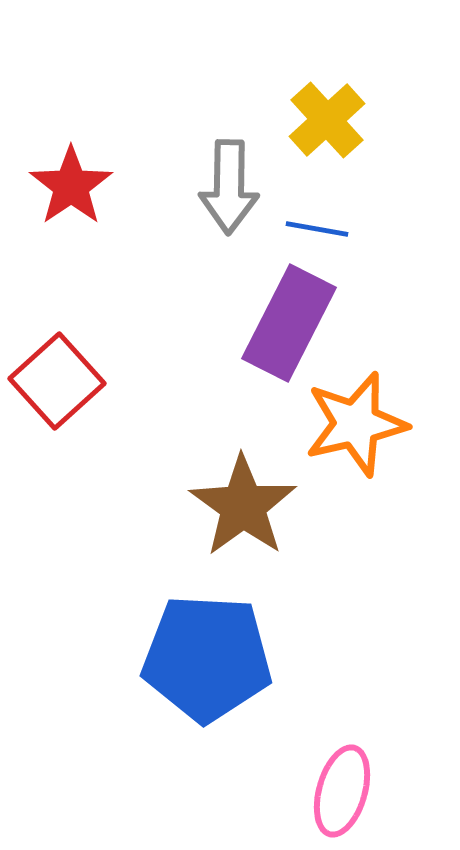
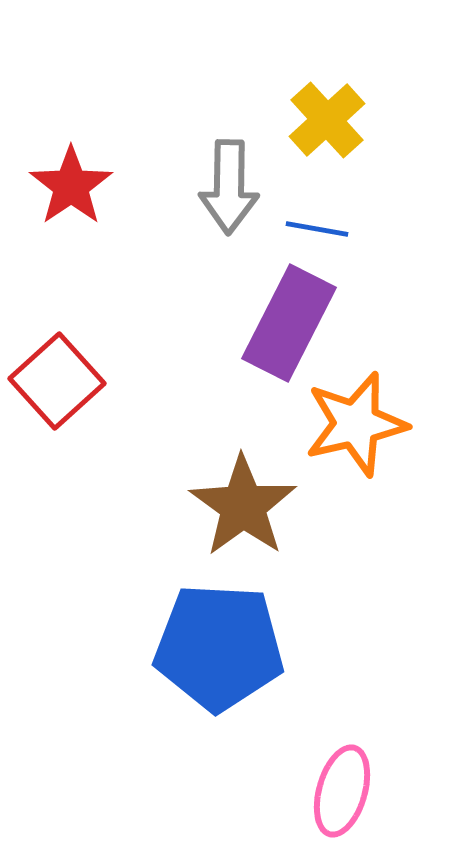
blue pentagon: moved 12 px right, 11 px up
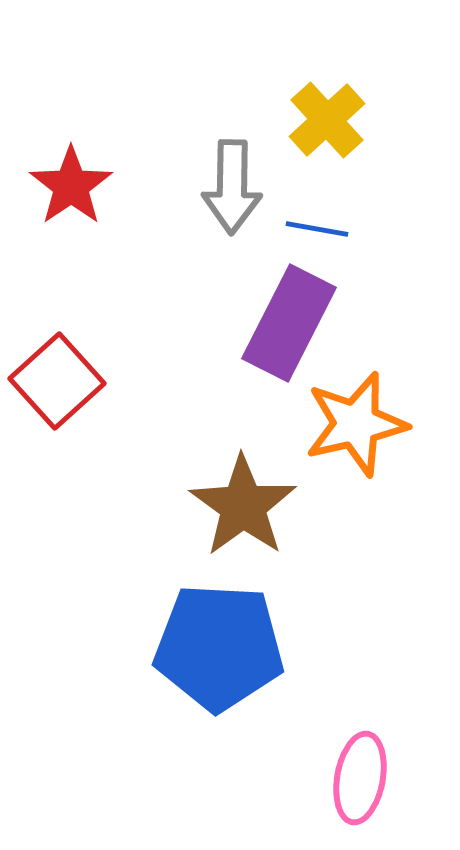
gray arrow: moved 3 px right
pink ellipse: moved 18 px right, 13 px up; rotated 6 degrees counterclockwise
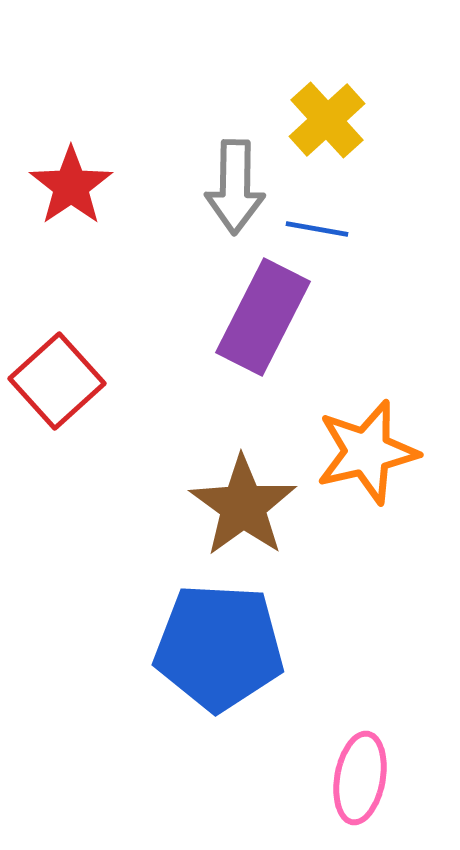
gray arrow: moved 3 px right
purple rectangle: moved 26 px left, 6 px up
orange star: moved 11 px right, 28 px down
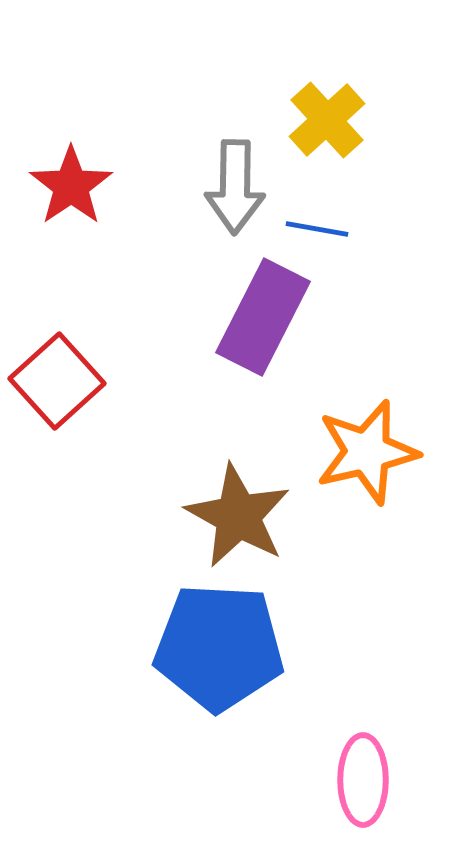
brown star: moved 5 px left, 10 px down; rotated 7 degrees counterclockwise
pink ellipse: moved 3 px right, 2 px down; rotated 10 degrees counterclockwise
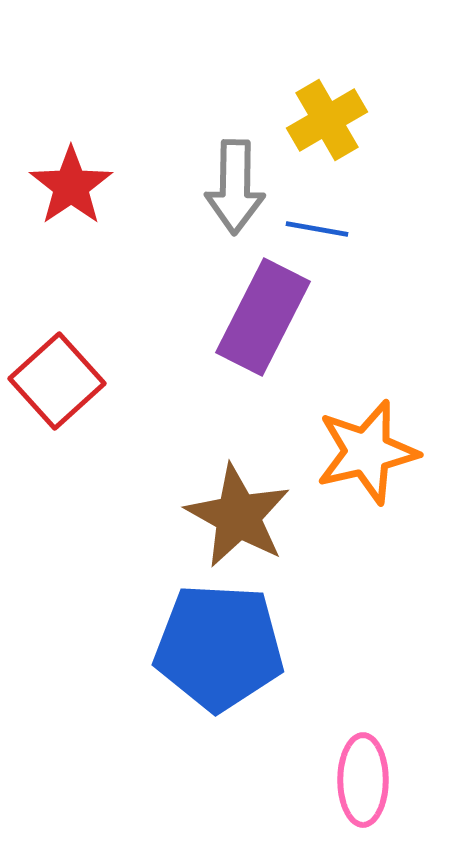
yellow cross: rotated 12 degrees clockwise
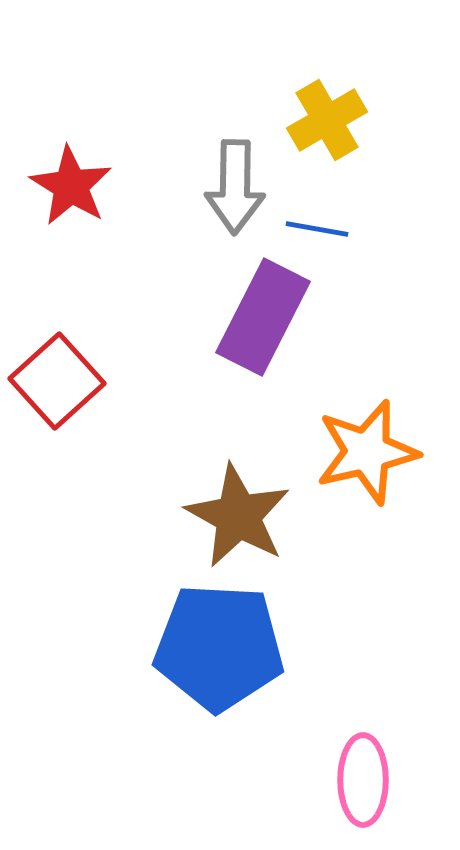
red star: rotated 6 degrees counterclockwise
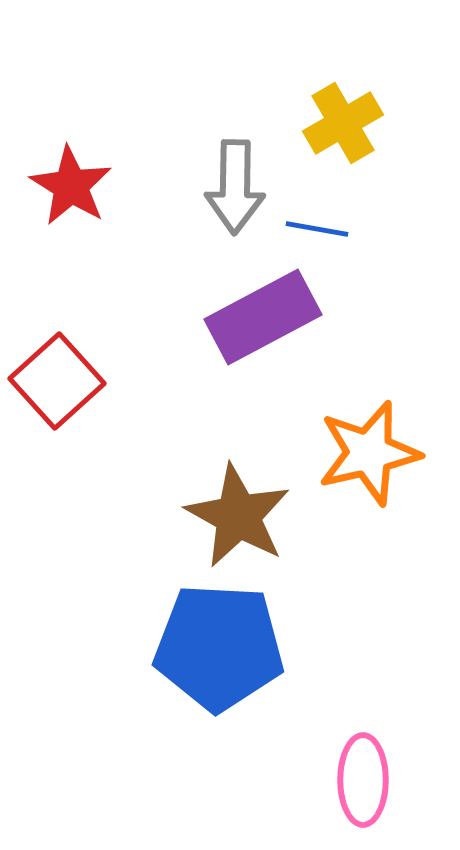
yellow cross: moved 16 px right, 3 px down
purple rectangle: rotated 35 degrees clockwise
orange star: moved 2 px right, 1 px down
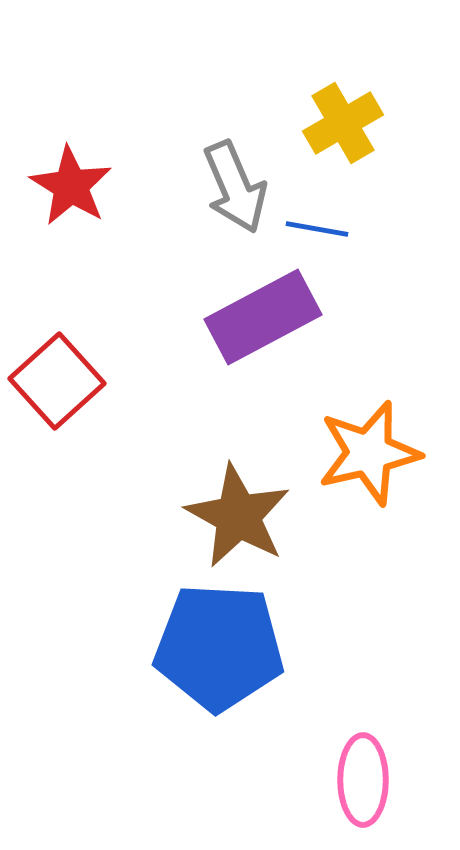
gray arrow: rotated 24 degrees counterclockwise
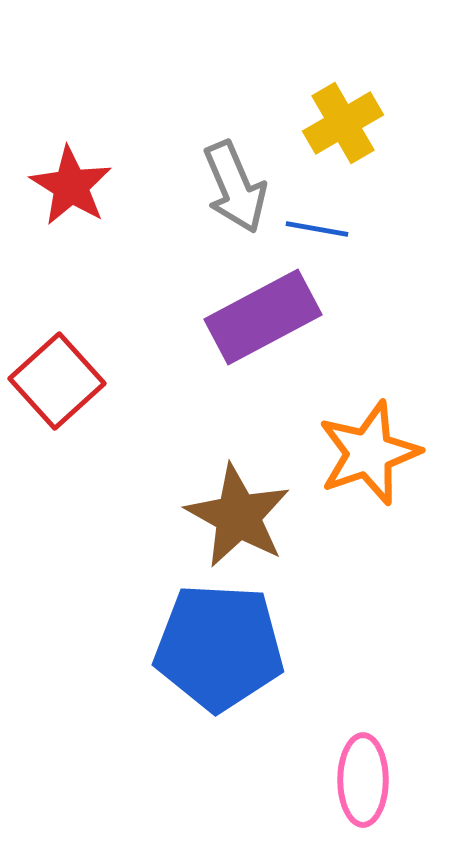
orange star: rotated 6 degrees counterclockwise
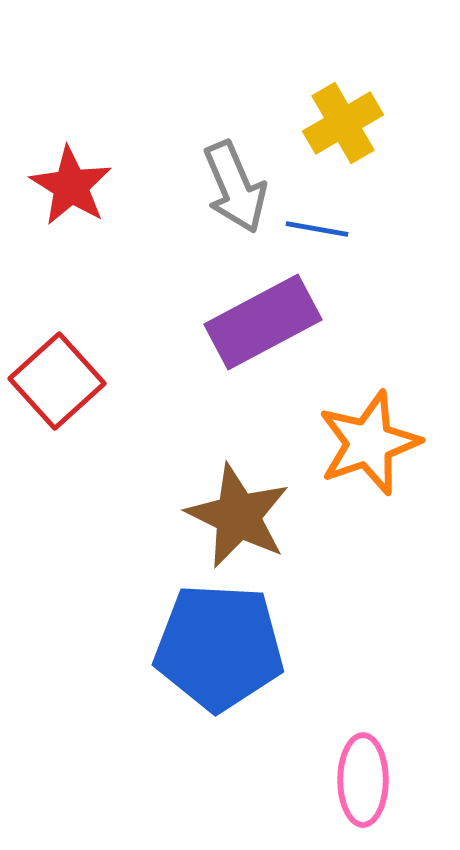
purple rectangle: moved 5 px down
orange star: moved 10 px up
brown star: rotated 3 degrees counterclockwise
